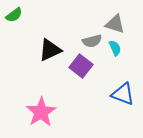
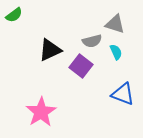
cyan semicircle: moved 1 px right, 4 px down
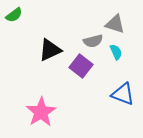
gray semicircle: moved 1 px right
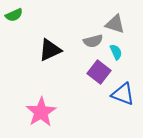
green semicircle: rotated 12 degrees clockwise
purple square: moved 18 px right, 6 px down
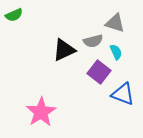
gray triangle: moved 1 px up
black triangle: moved 14 px right
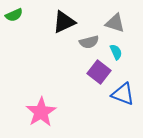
gray semicircle: moved 4 px left, 1 px down
black triangle: moved 28 px up
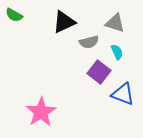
green semicircle: rotated 54 degrees clockwise
cyan semicircle: moved 1 px right
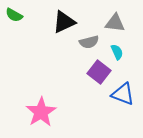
gray triangle: rotated 10 degrees counterclockwise
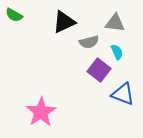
purple square: moved 2 px up
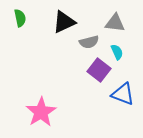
green semicircle: moved 6 px right, 3 px down; rotated 132 degrees counterclockwise
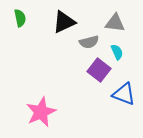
blue triangle: moved 1 px right
pink star: rotated 8 degrees clockwise
